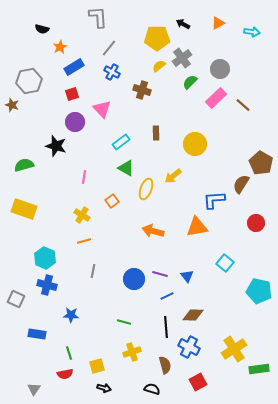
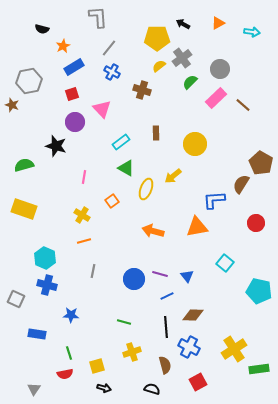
orange star at (60, 47): moved 3 px right, 1 px up
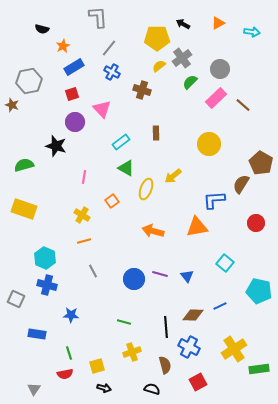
yellow circle at (195, 144): moved 14 px right
gray line at (93, 271): rotated 40 degrees counterclockwise
blue line at (167, 296): moved 53 px right, 10 px down
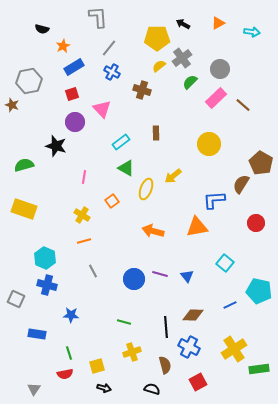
blue line at (220, 306): moved 10 px right, 1 px up
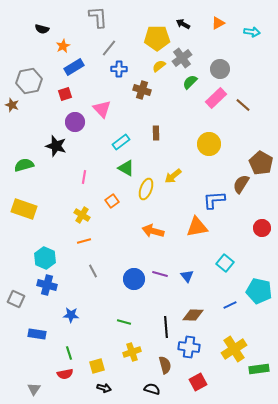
blue cross at (112, 72): moved 7 px right, 3 px up; rotated 28 degrees counterclockwise
red square at (72, 94): moved 7 px left
red circle at (256, 223): moved 6 px right, 5 px down
blue cross at (189, 347): rotated 20 degrees counterclockwise
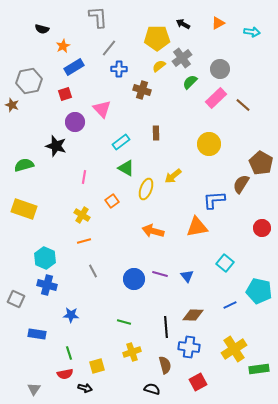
black arrow at (104, 388): moved 19 px left
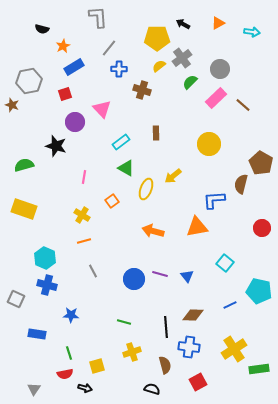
brown semicircle at (241, 184): rotated 18 degrees counterclockwise
